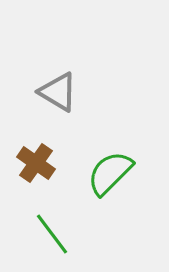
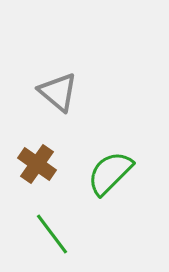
gray triangle: rotated 9 degrees clockwise
brown cross: moved 1 px right, 1 px down
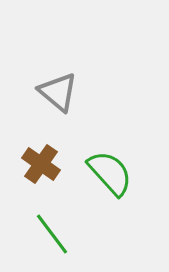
brown cross: moved 4 px right
green semicircle: rotated 93 degrees clockwise
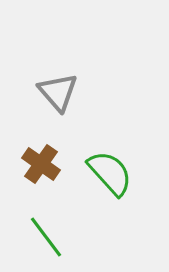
gray triangle: rotated 9 degrees clockwise
green line: moved 6 px left, 3 px down
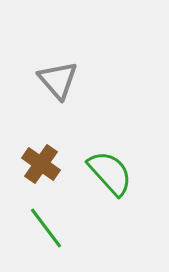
gray triangle: moved 12 px up
green line: moved 9 px up
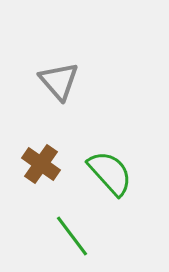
gray triangle: moved 1 px right, 1 px down
green line: moved 26 px right, 8 px down
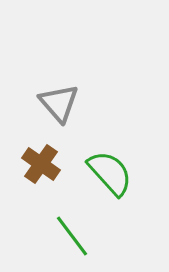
gray triangle: moved 22 px down
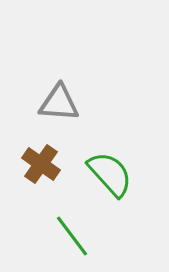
gray triangle: rotated 45 degrees counterclockwise
green semicircle: moved 1 px down
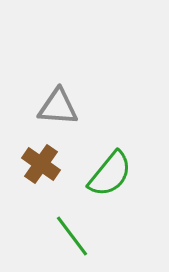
gray triangle: moved 1 px left, 4 px down
green semicircle: rotated 81 degrees clockwise
